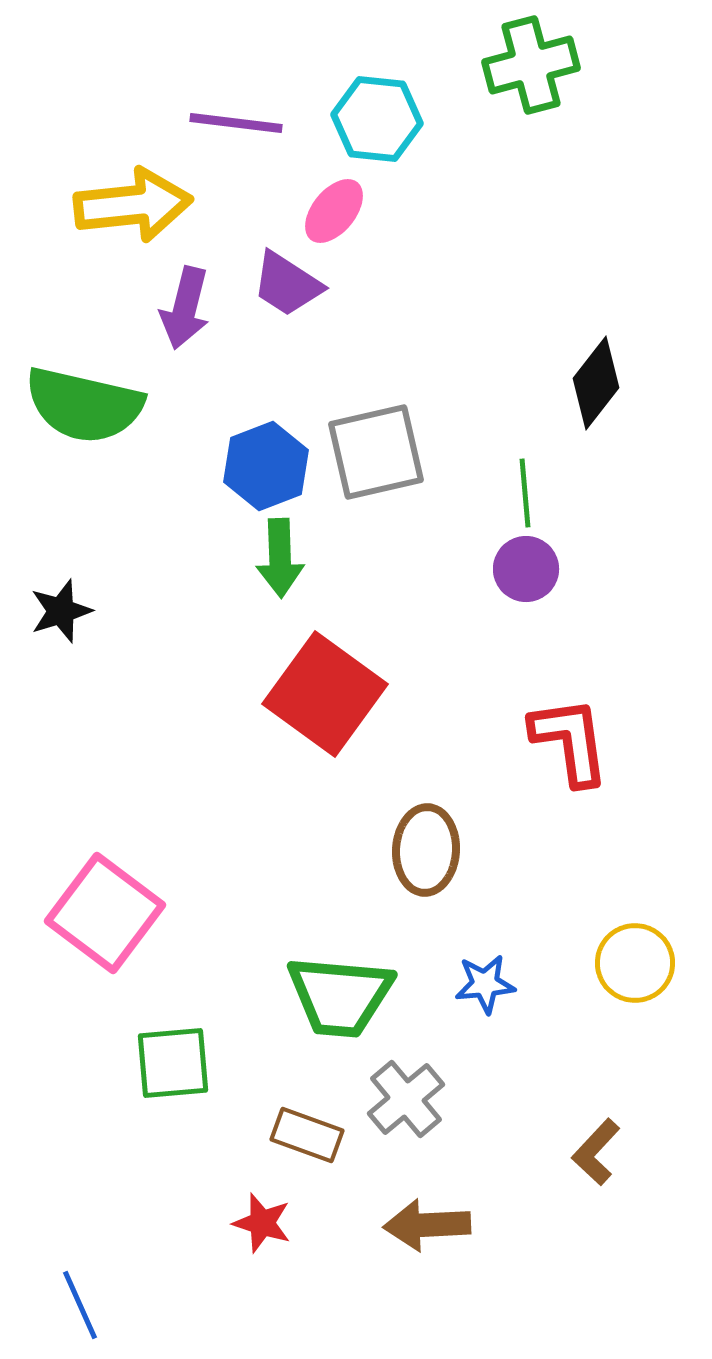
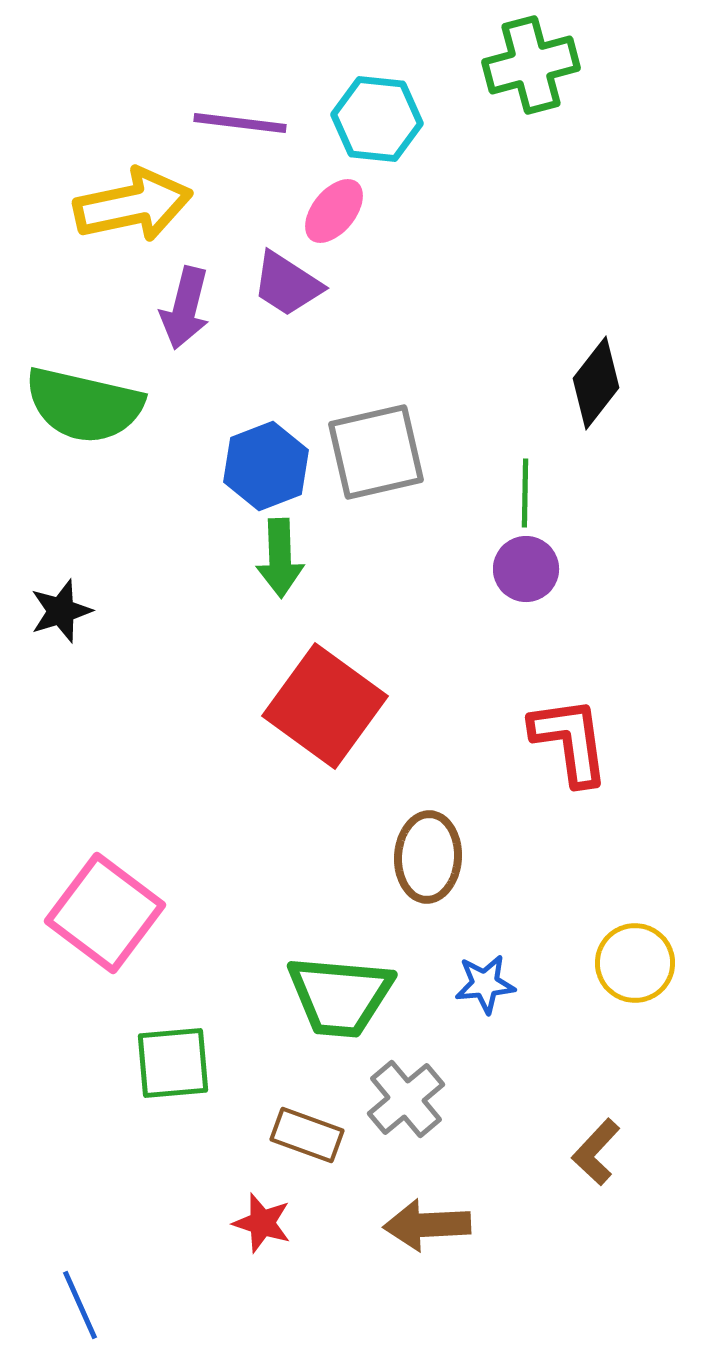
purple line: moved 4 px right
yellow arrow: rotated 6 degrees counterclockwise
green line: rotated 6 degrees clockwise
red square: moved 12 px down
brown ellipse: moved 2 px right, 7 px down
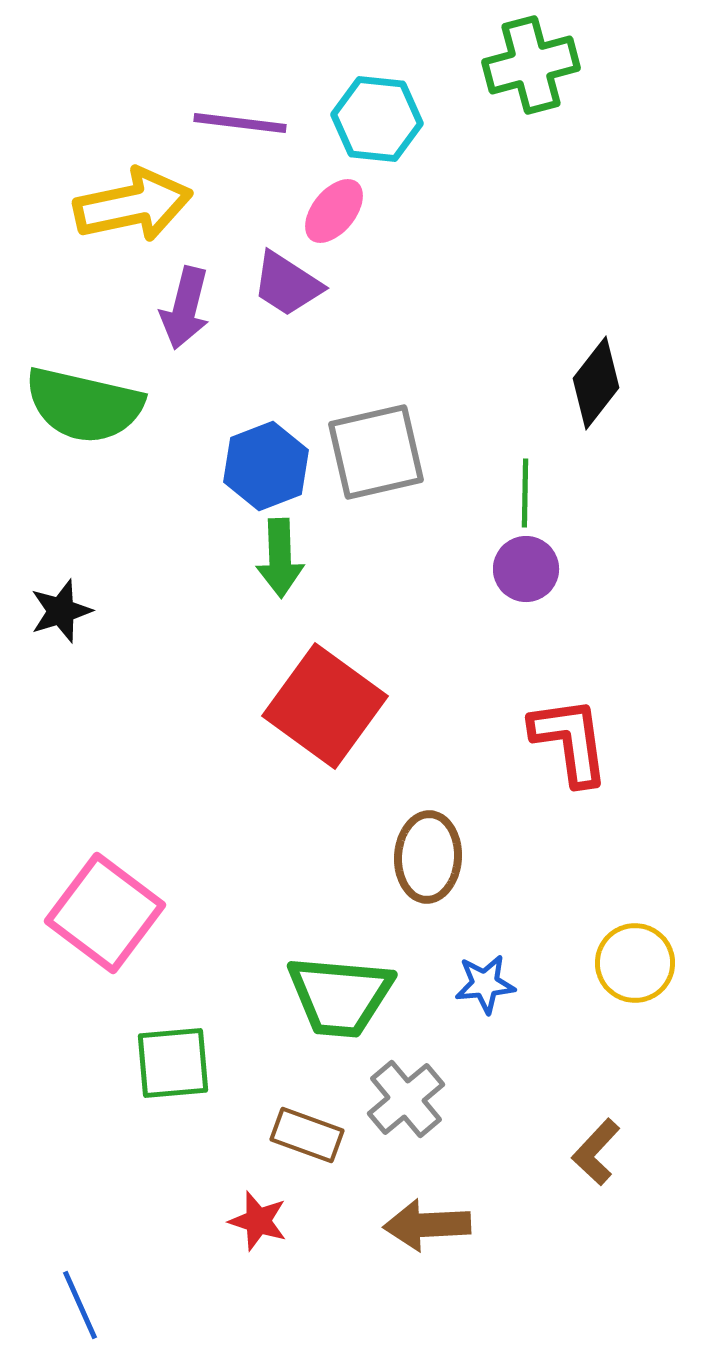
red star: moved 4 px left, 2 px up
